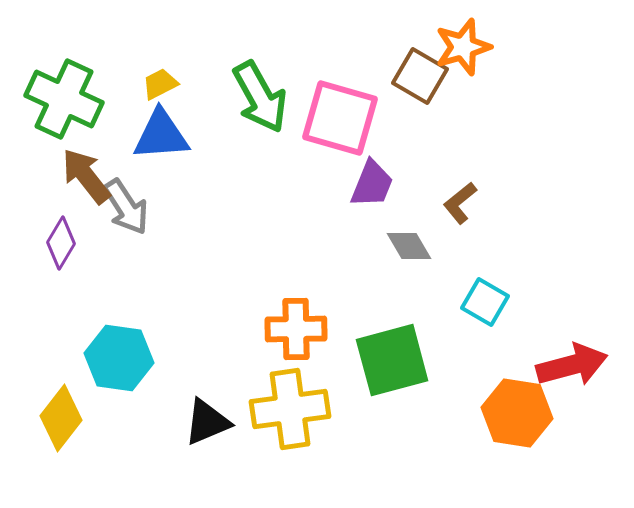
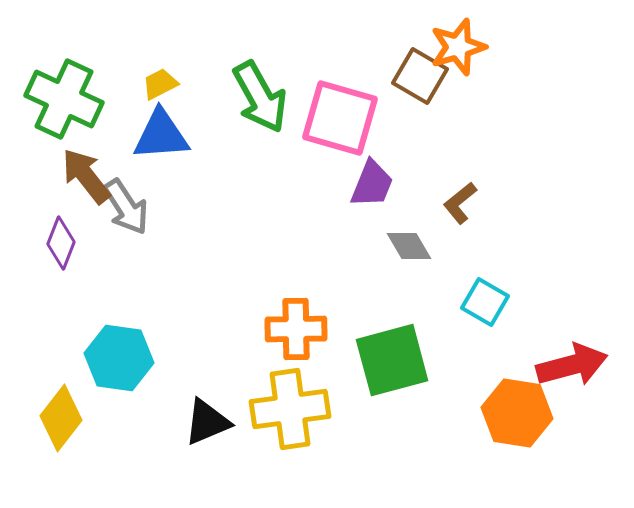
orange star: moved 5 px left
purple diamond: rotated 9 degrees counterclockwise
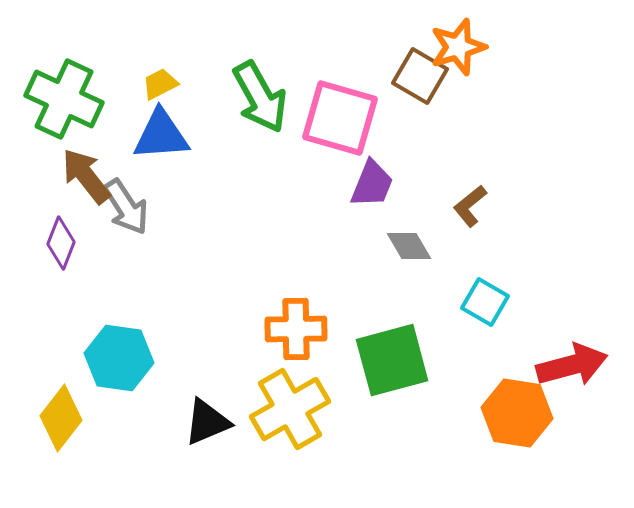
brown L-shape: moved 10 px right, 3 px down
yellow cross: rotated 22 degrees counterclockwise
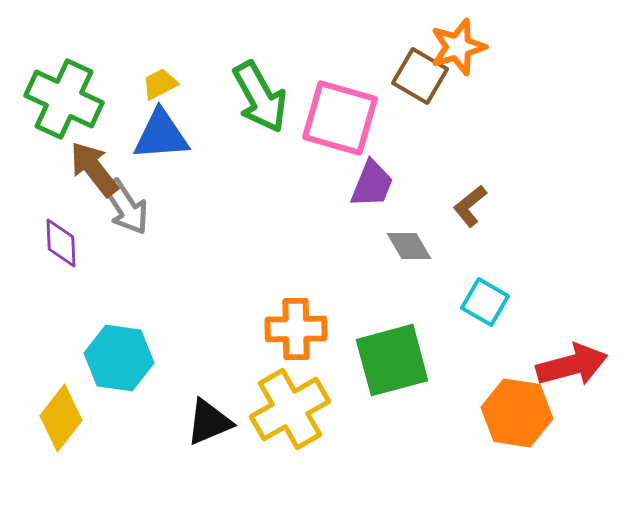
brown arrow: moved 8 px right, 7 px up
purple diamond: rotated 24 degrees counterclockwise
black triangle: moved 2 px right
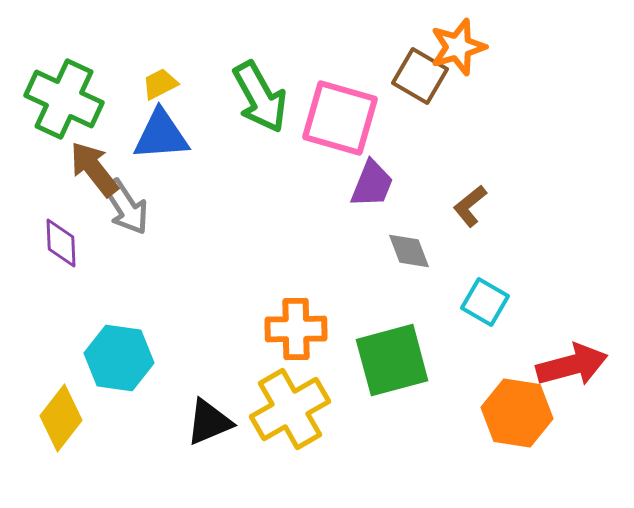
gray diamond: moved 5 px down; rotated 9 degrees clockwise
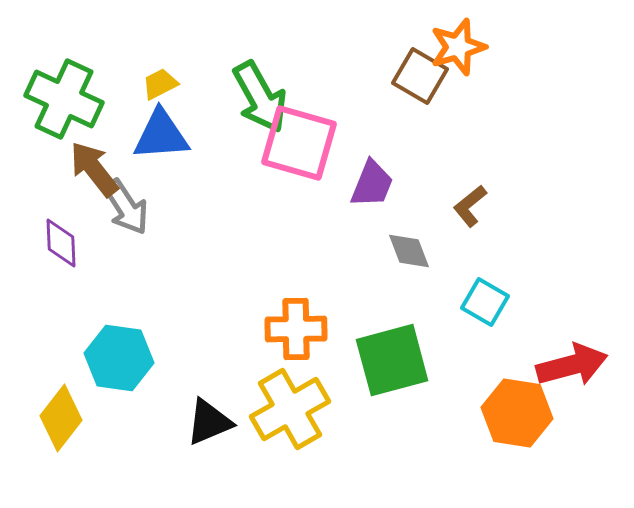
pink square: moved 41 px left, 25 px down
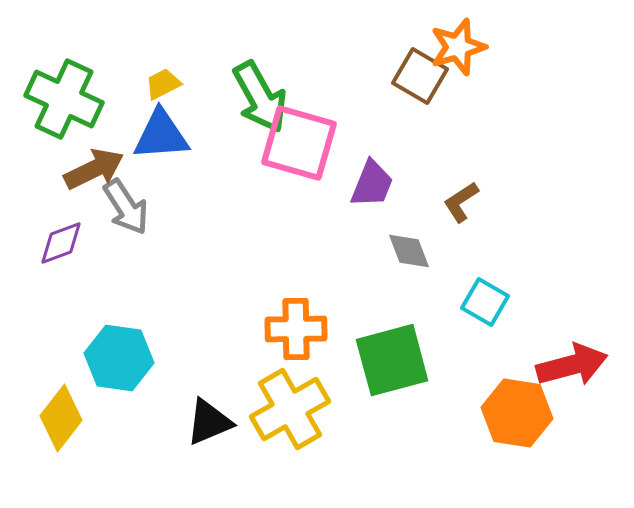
yellow trapezoid: moved 3 px right
brown arrow: rotated 102 degrees clockwise
brown L-shape: moved 9 px left, 4 px up; rotated 6 degrees clockwise
purple diamond: rotated 72 degrees clockwise
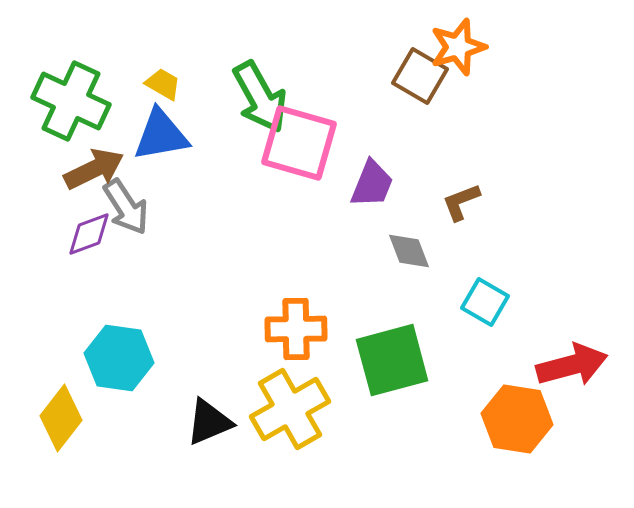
yellow trapezoid: rotated 57 degrees clockwise
green cross: moved 7 px right, 2 px down
blue triangle: rotated 6 degrees counterclockwise
brown L-shape: rotated 12 degrees clockwise
purple diamond: moved 28 px right, 9 px up
orange hexagon: moved 6 px down
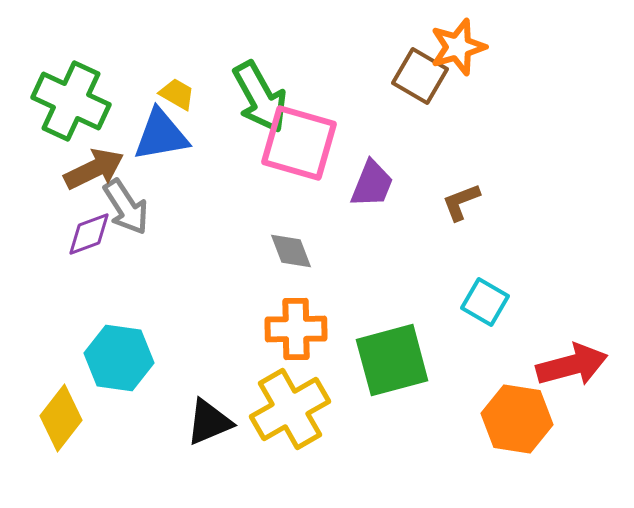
yellow trapezoid: moved 14 px right, 10 px down
gray diamond: moved 118 px left
